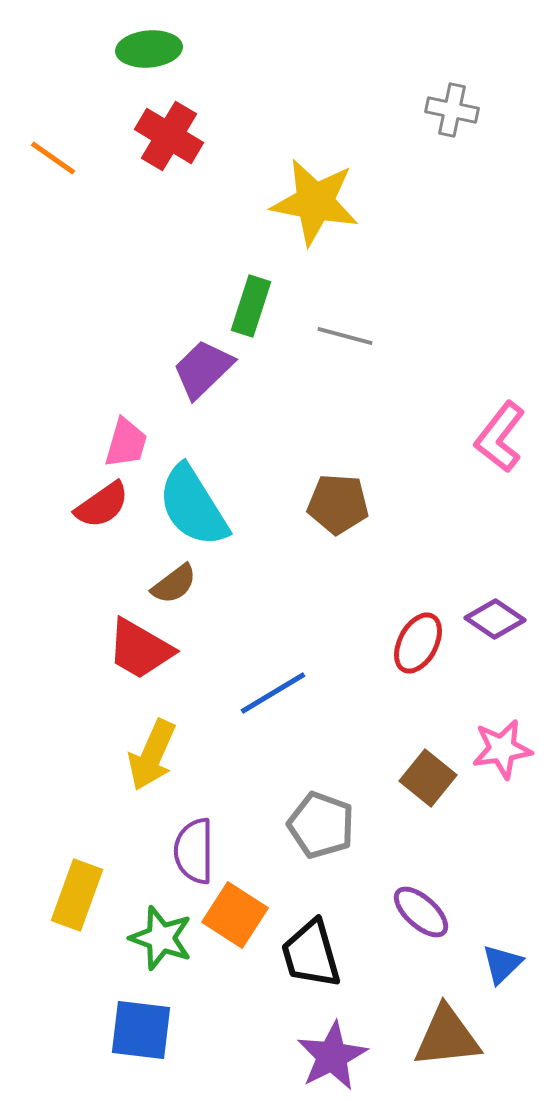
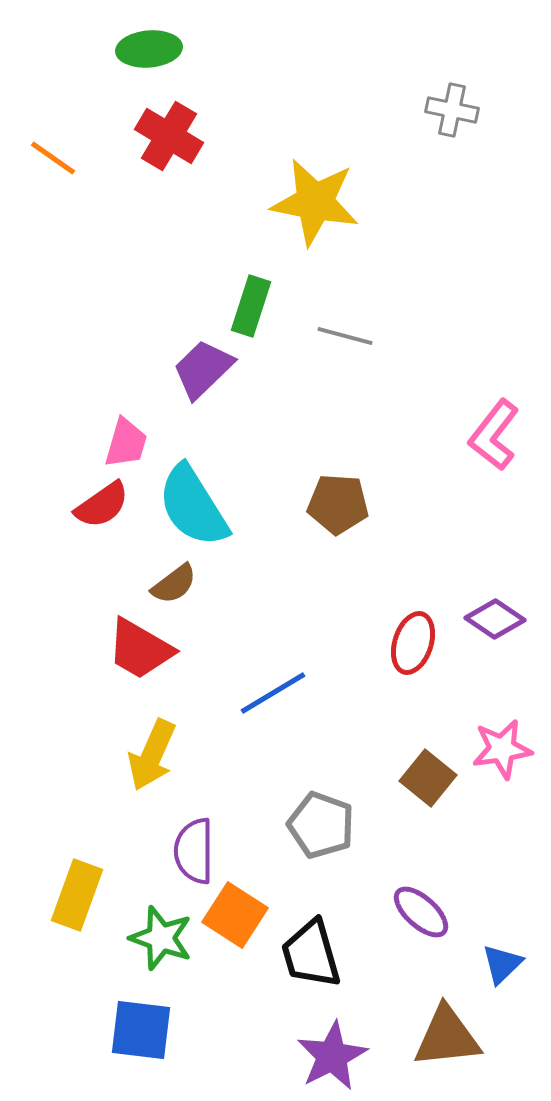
pink L-shape: moved 6 px left, 2 px up
red ellipse: moved 5 px left; rotated 10 degrees counterclockwise
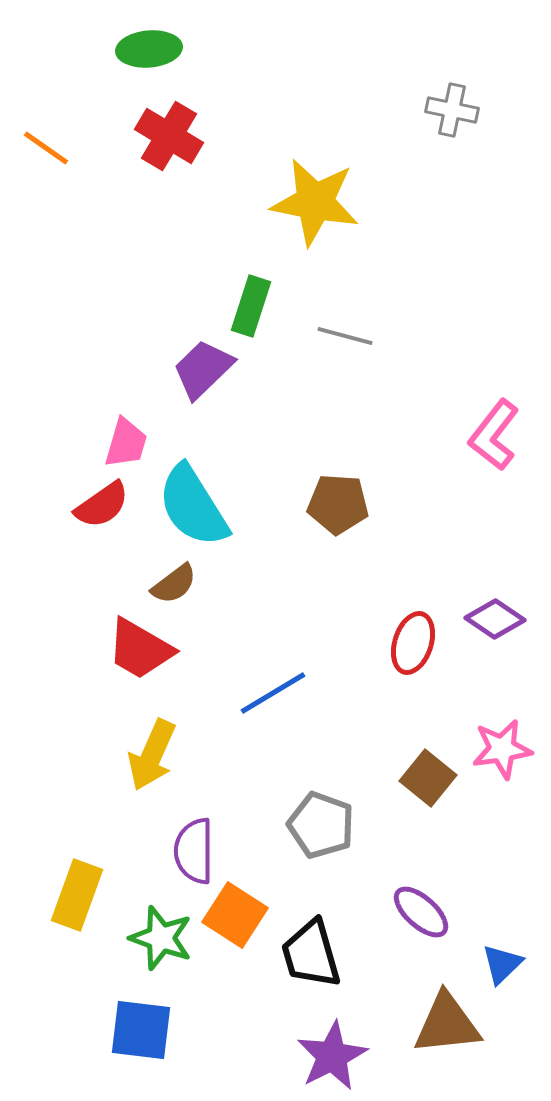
orange line: moved 7 px left, 10 px up
brown triangle: moved 13 px up
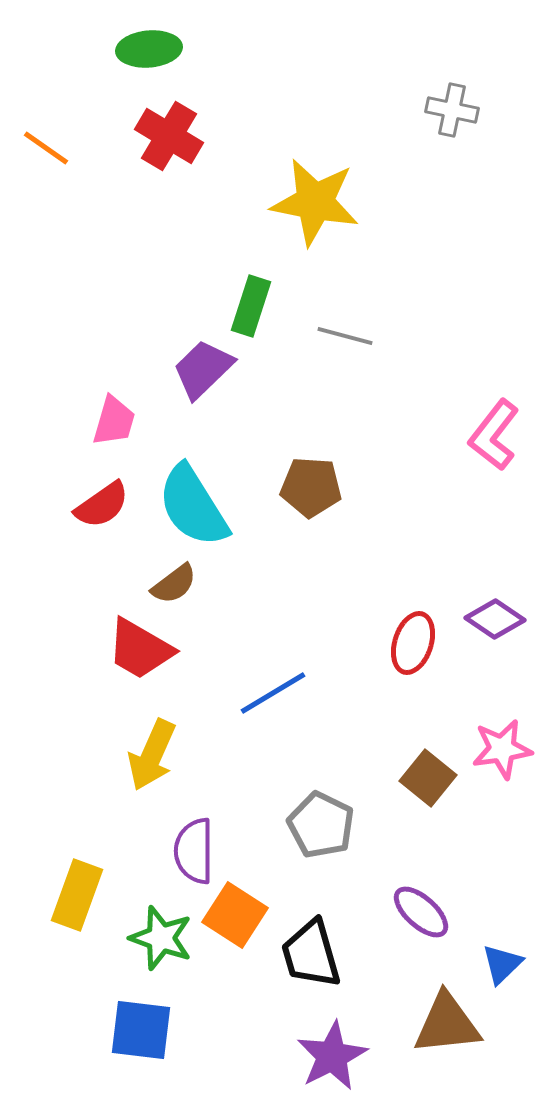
pink trapezoid: moved 12 px left, 22 px up
brown pentagon: moved 27 px left, 17 px up
gray pentagon: rotated 6 degrees clockwise
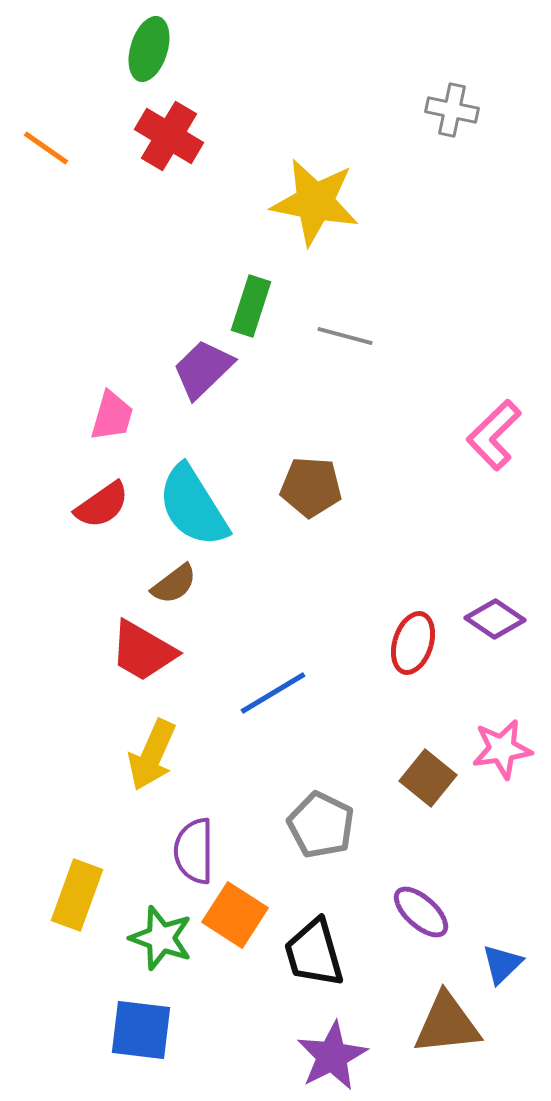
green ellipse: rotated 68 degrees counterclockwise
pink trapezoid: moved 2 px left, 5 px up
pink L-shape: rotated 8 degrees clockwise
red trapezoid: moved 3 px right, 2 px down
black trapezoid: moved 3 px right, 1 px up
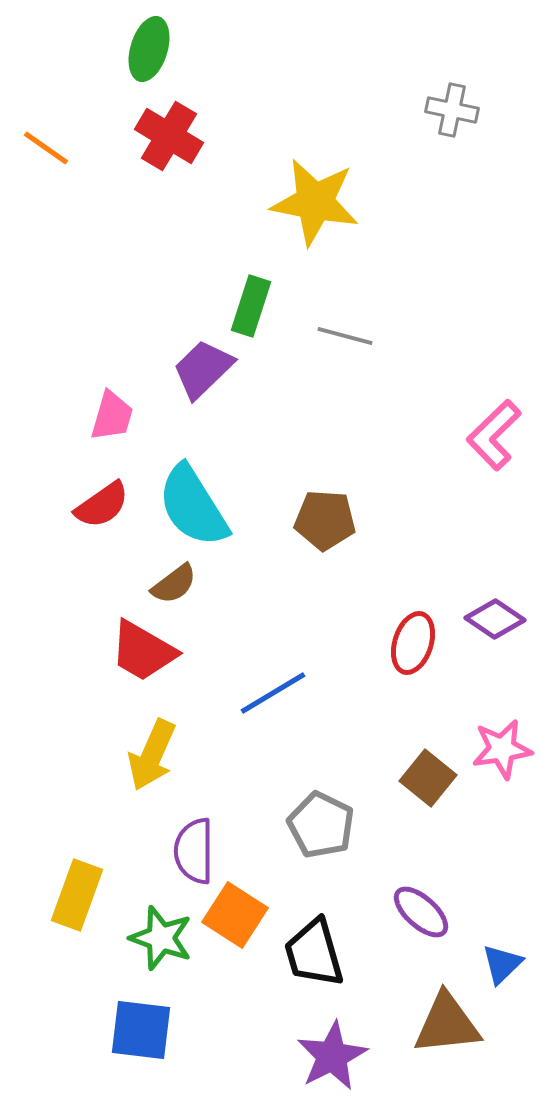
brown pentagon: moved 14 px right, 33 px down
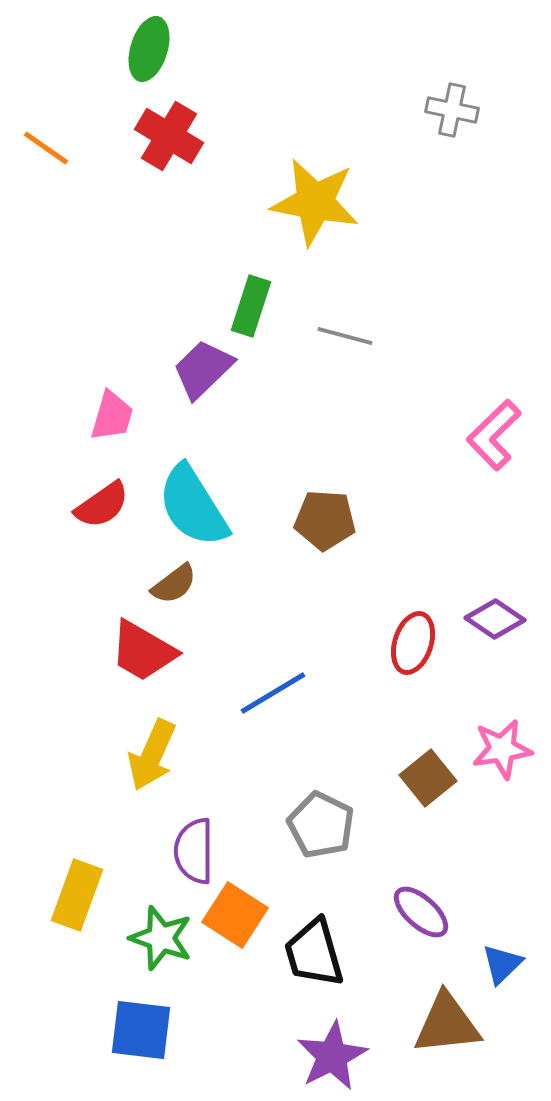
brown square: rotated 12 degrees clockwise
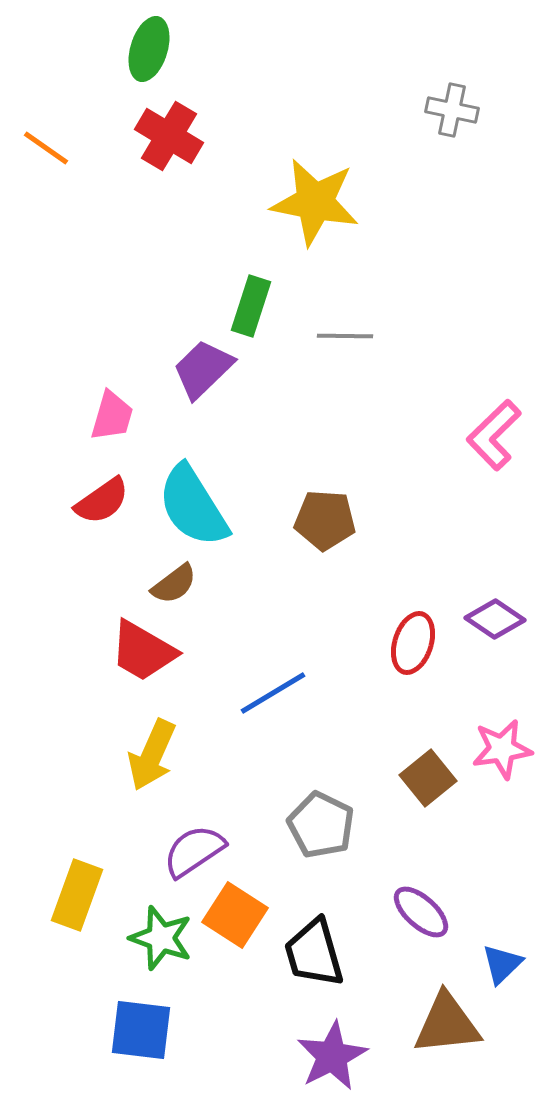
gray line: rotated 14 degrees counterclockwise
red semicircle: moved 4 px up
purple semicircle: rotated 56 degrees clockwise
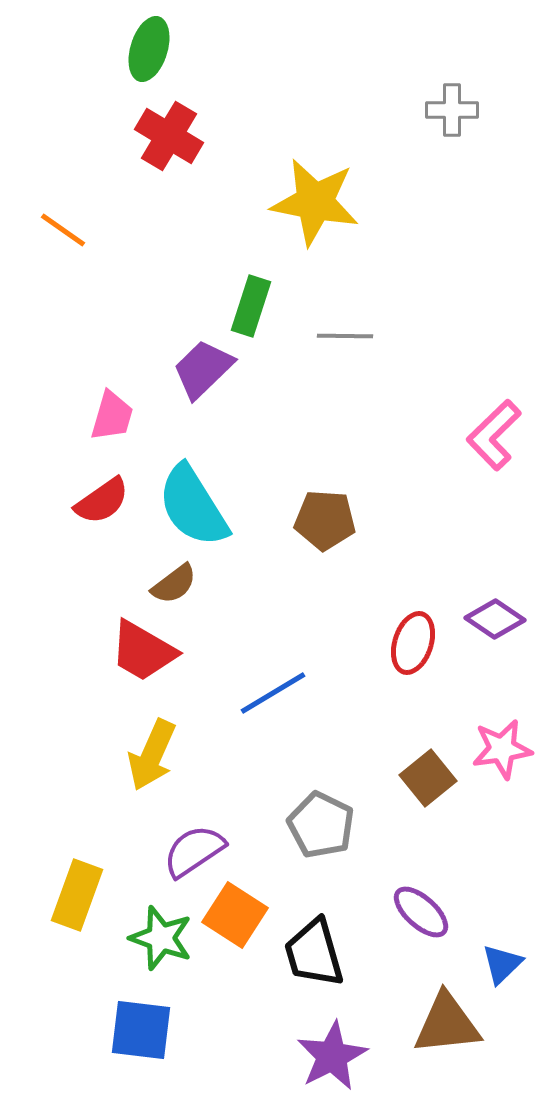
gray cross: rotated 12 degrees counterclockwise
orange line: moved 17 px right, 82 px down
